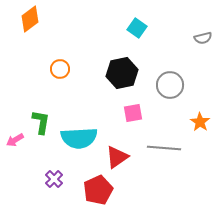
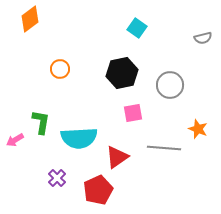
orange star: moved 2 px left, 7 px down; rotated 12 degrees counterclockwise
purple cross: moved 3 px right, 1 px up
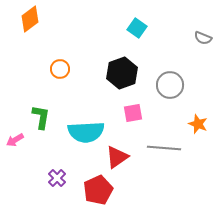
gray semicircle: rotated 36 degrees clockwise
black hexagon: rotated 8 degrees counterclockwise
green L-shape: moved 5 px up
orange star: moved 5 px up
cyan semicircle: moved 7 px right, 6 px up
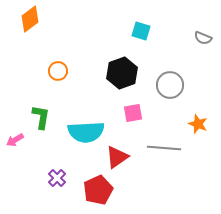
cyan square: moved 4 px right, 3 px down; rotated 18 degrees counterclockwise
orange circle: moved 2 px left, 2 px down
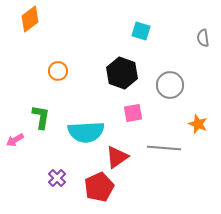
gray semicircle: rotated 60 degrees clockwise
black hexagon: rotated 20 degrees counterclockwise
red pentagon: moved 1 px right, 3 px up
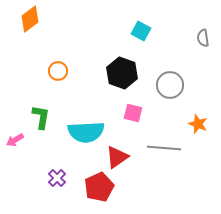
cyan square: rotated 12 degrees clockwise
pink square: rotated 24 degrees clockwise
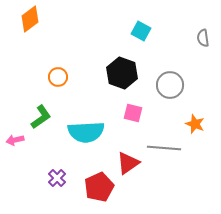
orange circle: moved 6 px down
green L-shape: rotated 45 degrees clockwise
orange star: moved 3 px left
pink arrow: rotated 18 degrees clockwise
red triangle: moved 11 px right, 6 px down
